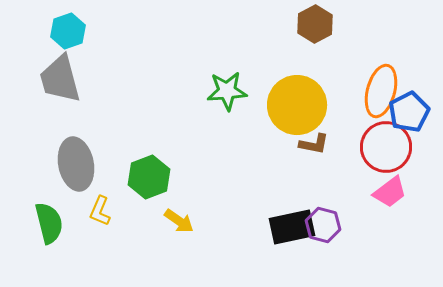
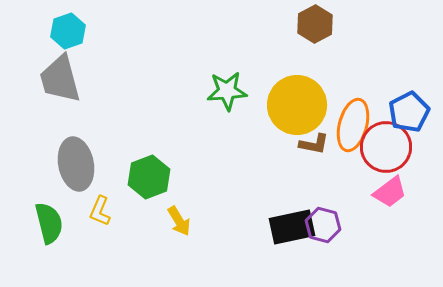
orange ellipse: moved 28 px left, 34 px down
yellow arrow: rotated 24 degrees clockwise
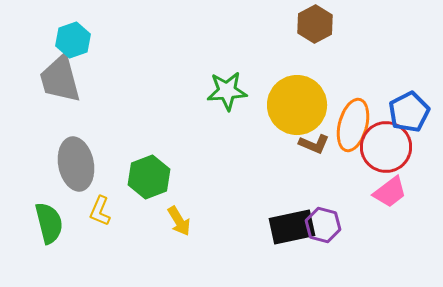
cyan hexagon: moved 5 px right, 9 px down
brown L-shape: rotated 12 degrees clockwise
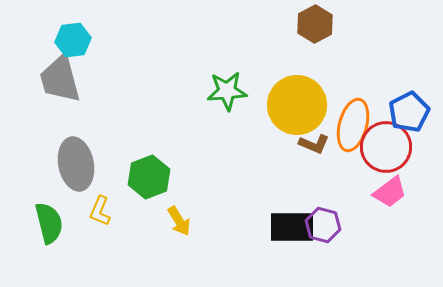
cyan hexagon: rotated 12 degrees clockwise
black rectangle: rotated 12 degrees clockwise
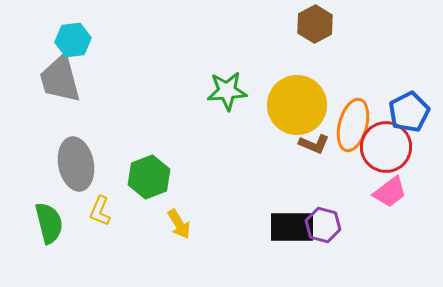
yellow arrow: moved 3 px down
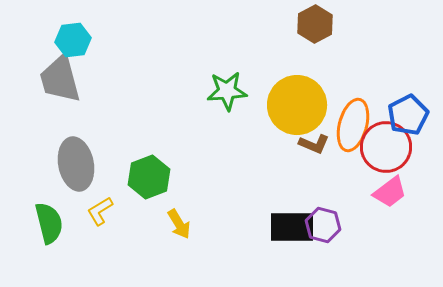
blue pentagon: moved 1 px left, 3 px down
yellow L-shape: rotated 36 degrees clockwise
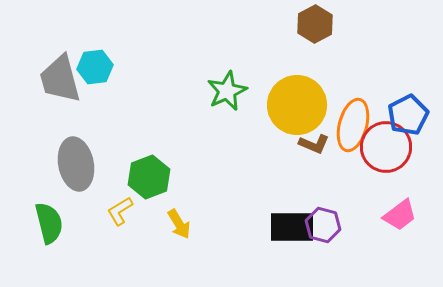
cyan hexagon: moved 22 px right, 27 px down
green star: rotated 21 degrees counterclockwise
pink trapezoid: moved 10 px right, 23 px down
yellow L-shape: moved 20 px right
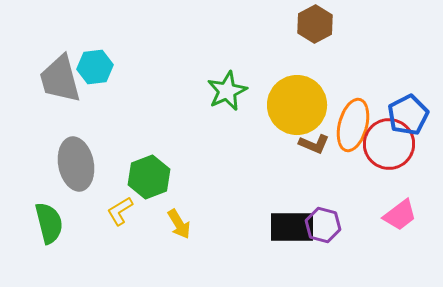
red circle: moved 3 px right, 3 px up
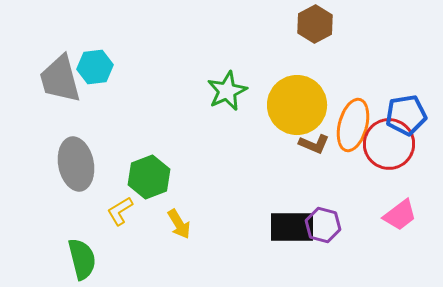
blue pentagon: moved 2 px left; rotated 18 degrees clockwise
green semicircle: moved 33 px right, 36 px down
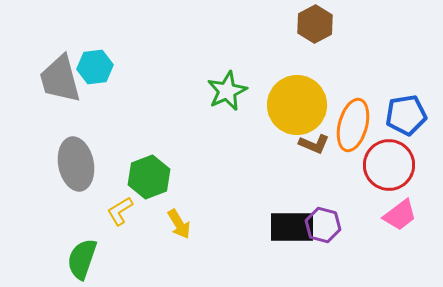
red circle: moved 21 px down
green semicircle: rotated 147 degrees counterclockwise
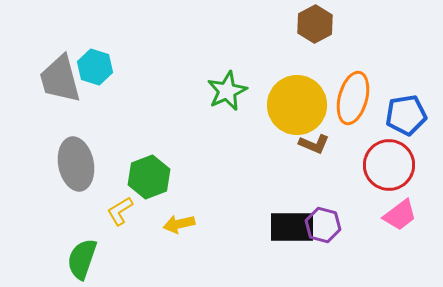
cyan hexagon: rotated 24 degrees clockwise
orange ellipse: moved 27 px up
yellow arrow: rotated 108 degrees clockwise
